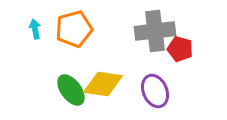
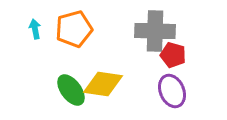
gray cross: rotated 9 degrees clockwise
red pentagon: moved 7 px left, 6 px down
purple ellipse: moved 17 px right
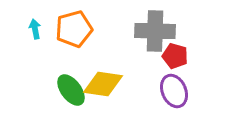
red pentagon: moved 2 px right, 1 px down
purple ellipse: moved 2 px right
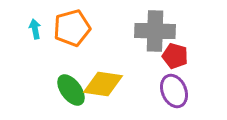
orange pentagon: moved 2 px left, 1 px up
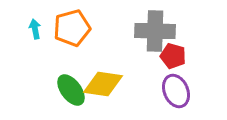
red pentagon: moved 2 px left
purple ellipse: moved 2 px right
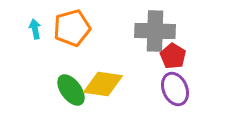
red pentagon: rotated 15 degrees clockwise
purple ellipse: moved 1 px left, 2 px up
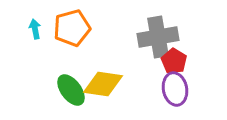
gray cross: moved 3 px right, 6 px down; rotated 12 degrees counterclockwise
red pentagon: moved 1 px right, 5 px down
purple ellipse: rotated 12 degrees clockwise
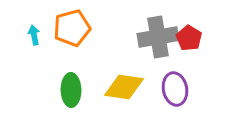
cyan arrow: moved 1 px left, 6 px down
red pentagon: moved 15 px right, 23 px up
yellow diamond: moved 21 px right, 3 px down
green ellipse: rotated 36 degrees clockwise
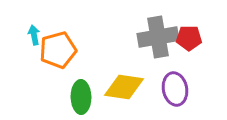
orange pentagon: moved 14 px left, 22 px down
red pentagon: rotated 30 degrees counterclockwise
green ellipse: moved 10 px right, 7 px down
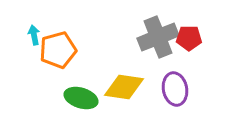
gray cross: rotated 12 degrees counterclockwise
green ellipse: moved 1 px down; rotated 72 degrees counterclockwise
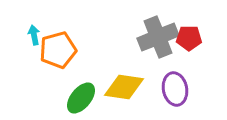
green ellipse: rotated 68 degrees counterclockwise
